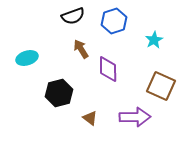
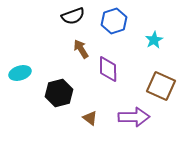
cyan ellipse: moved 7 px left, 15 px down
purple arrow: moved 1 px left
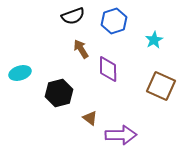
purple arrow: moved 13 px left, 18 px down
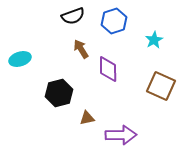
cyan ellipse: moved 14 px up
brown triangle: moved 3 px left; rotated 49 degrees counterclockwise
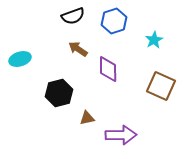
brown arrow: moved 3 px left; rotated 24 degrees counterclockwise
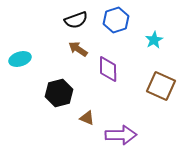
black semicircle: moved 3 px right, 4 px down
blue hexagon: moved 2 px right, 1 px up
brown triangle: rotated 35 degrees clockwise
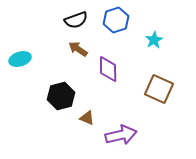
brown square: moved 2 px left, 3 px down
black hexagon: moved 2 px right, 3 px down
purple arrow: rotated 12 degrees counterclockwise
